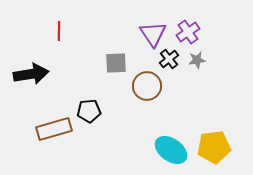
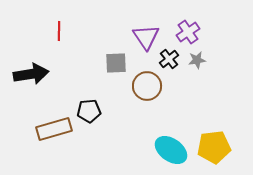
purple triangle: moved 7 px left, 3 px down
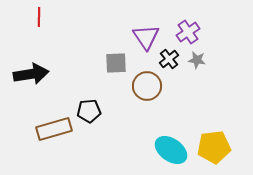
red line: moved 20 px left, 14 px up
gray star: rotated 18 degrees clockwise
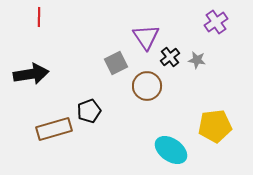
purple cross: moved 28 px right, 10 px up
black cross: moved 1 px right, 2 px up
gray square: rotated 25 degrees counterclockwise
black pentagon: rotated 15 degrees counterclockwise
yellow pentagon: moved 1 px right, 21 px up
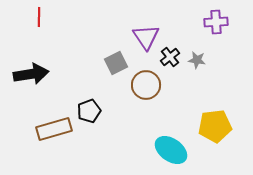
purple cross: rotated 30 degrees clockwise
brown circle: moved 1 px left, 1 px up
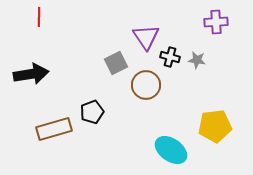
black cross: rotated 36 degrees counterclockwise
black pentagon: moved 3 px right, 1 px down
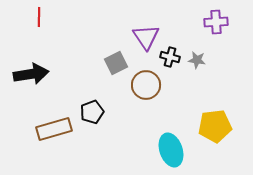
cyan ellipse: rotated 36 degrees clockwise
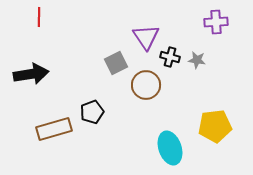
cyan ellipse: moved 1 px left, 2 px up
